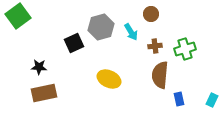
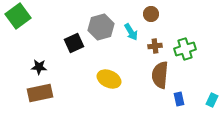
brown rectangle: moved 4 px left
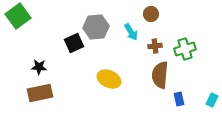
gray hexagon: moved 5 px left; rotated 10 degrees clockwise
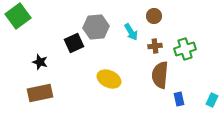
brown circle: moved 3 px right, 2 px down
black star: moved 1 px right, 5 px up; rotated 14 degrees clockwise
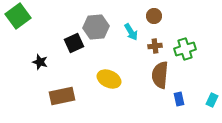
brown rectangle: moved 22 px right, 3 px down
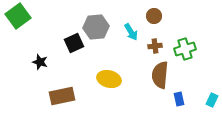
yellow ellipse: rotated 10 degrees counterclockwise
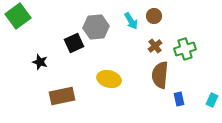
cyan arrow: moved 11 px up
brown cross: rotated 32 degrees counterclockwise
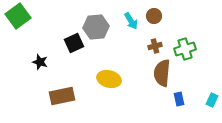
brown cross: rotated 24 degrees clockwise
brown semicircle: moved 2 px right, 2 px up
